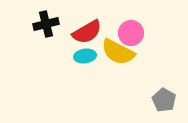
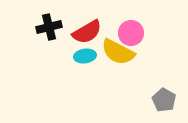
black cross: moved 3 px right, 3 px down
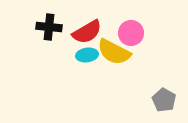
black cross: rotated 20 degrees clockwise
yellow semicircle: moved 4 px left
cyan ellipse: moved 2 px right, 1 px up
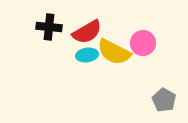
pink circle: moved 12 px right, 10 px down
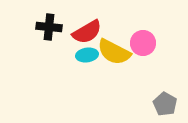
gray pentagon: moved 1 px right, 4 px down
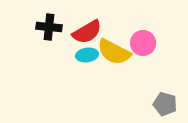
gray pentagon: rotated 15 degrees counterclockwise
